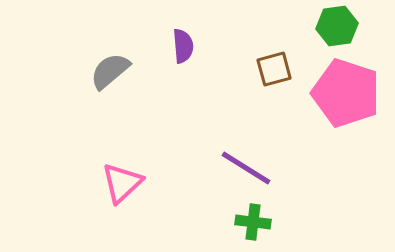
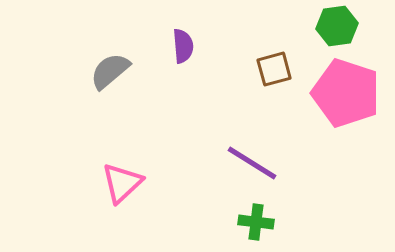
purple line: moved 6 px right, 5 px up
green cross: moved 3 px right
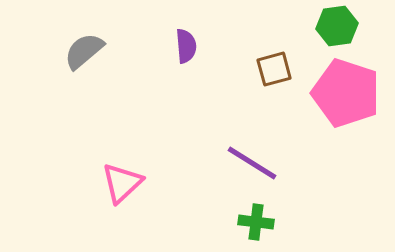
purple semicircle: moved 3 px right
gray semicircle: moved 26 px left, 20 px up
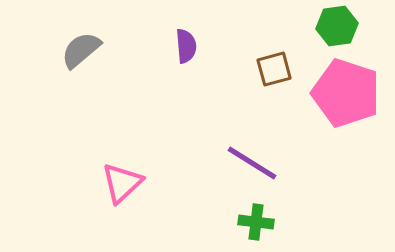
gray semicircle: moved 3 px left, 1 px up
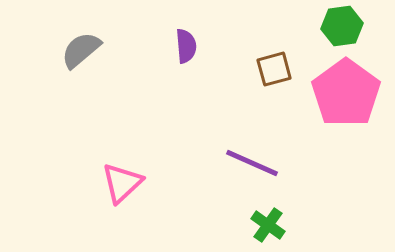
green hexagon: moved 5 px right
pink pentagon: rotated 18 degrees clockwise
purple line: rotated 8 degrees counterclockwise
green cross: moved 12 px right, 3 px down; rotated 28 degrees clockwise
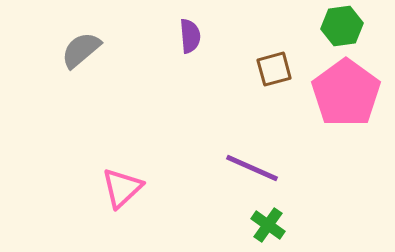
purple semicircle: moved 4 px right, 10 px up
purple line: moved 5 px down
pink triangle: moved 5 px down
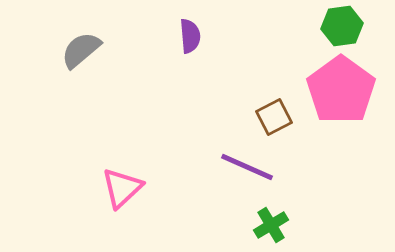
brown square: moved 48 px down; rotated 12 degrees counterclockwise
pink pentagon: moved 5 px left, 3 px up
purple line: moved 5 px left, 1 px up
green cross: moved 3 px right; rotated 24 degrees clockwise
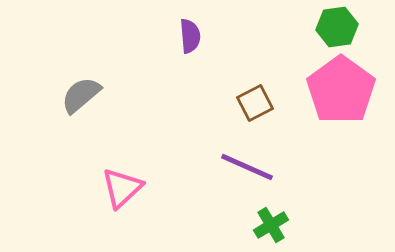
green hexagon: moved 5 px left, 1 px down
gray semicircle: moved 45 px down
brown square: moved 19 px left, 14 px up
